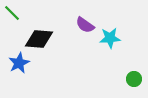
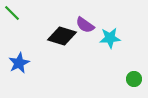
black diamond: moved 23 px right, 3 px up; rotated 12 degrees clockwise
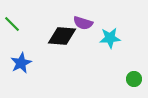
green line: moved 11 px down
purple semicircle: moved 2 px left, 2 px up; rotated 18 degrees counterclockwise
black diamond: rotated 12 degrees counterclockwise
blue star: moved 2 px right
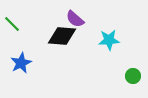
purple semicircle: moved 8 px left, 4 px up; rotated 24 degrees clockwise
cyan star: moved 1 px left, 2 px down
green circle: moved 1 px left, 3 px up
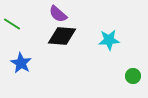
purple semicircle: moved 17 px left, 5 px up
green line: rotated 12 degrees counterclockwise
blue star: rotated 15 degrees counterclockwise
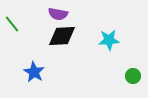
purple semicircle: rotated 30 degrees counterclockwise
green line: rotated 18 degrees clockwise
black diamond: rotated 8 degrees counterclockwise
blue star: moved 13 px right, 9 px down
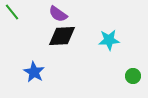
purple semicircle: rotated 24 degrees clockwise
green line: moved 12 px up
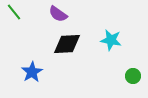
green line: moved 2 px right
black diamond: moved 5 px right, 8 px down
cyan star: moved 2 px right; rotated 15 degrees clockwise
blue star: moved 2 px left; rotated 10 degrees clockwise
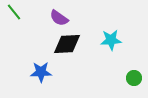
purple semicircle: moved 1 px right, 4 px down
cyan star: rotated 15 degrees counterclockwise
blue star: moved 9 px right; rotated 30 degrees clockwise
green circle: moved 1 px right, 2 px down
